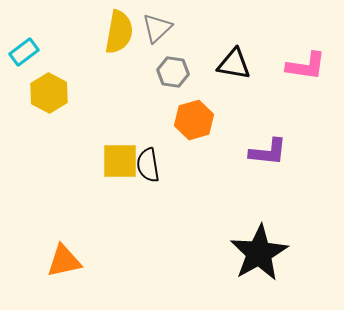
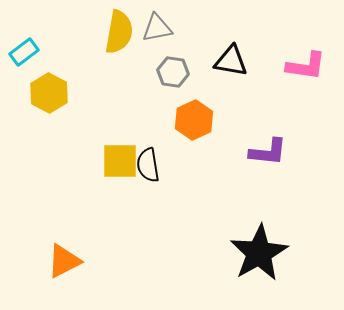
gray triangle: rotated 32 degrees clockwise
black triangle: moved 3 px left, 3 px up
orange hexagon: rotated 9 degrees counterclockwise
orange triangle: rotated 15 degrees counterclockwise
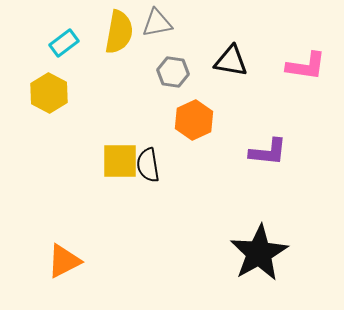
gray triangle: moved 5 px up
cyan rectangle: moved 40 px right, 9 px up
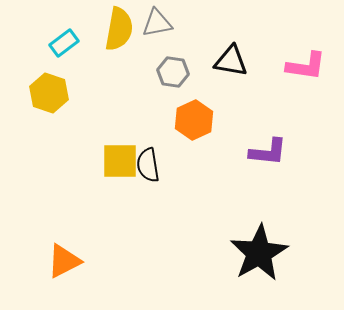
yellow semicircle: moved 3 px up
yellow hexagon: rotated 9 degrees counterclockwise
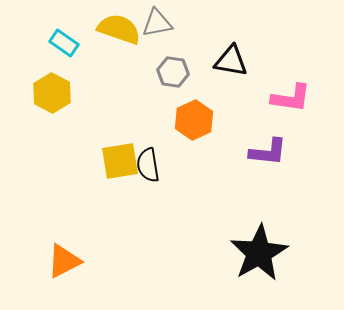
yellow semicircle: rotated 81 degrees counterclockwise
cyan rectangle: rotated 72 degrees clockwise
pink L-shape: moved 15 px left, 32 px down
yellow hexagon: moved 3 px right; rotated 9 degrees clockwise
yellow square: rotated 9 degrees counterclockwise
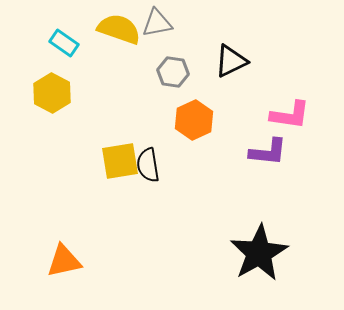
black triangle: rotated 36 degrees counterclockwise
pink L-shape: moved 1 px left, 17 px down
orange triangle: rotated 15 degrees clockwise
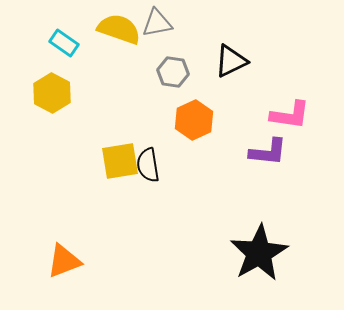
orange triangle: rotated 9 degrees counterclockwise
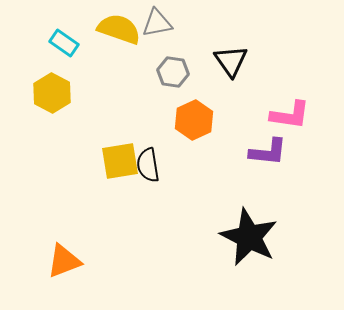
black triangle: rotated 39 degrees counterclockwise
black star: moved 10 px left, 16 px up; rotated 16 degrees counterclockwise
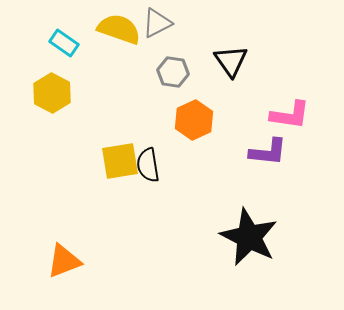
gray triangle: rotated 16 degrees counterclockwise
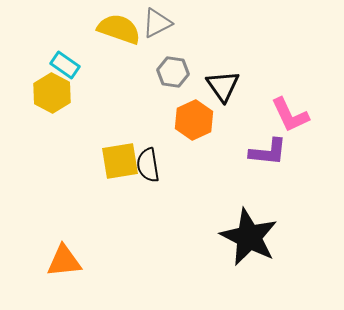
cyan rectangle: moved 1 px right, 22 px down
black triangle: moved 8 px left, 25 px down
pink L-shape: rotated 57 degrees clockwise
orange triangle: rotated 15 degrees clockwise
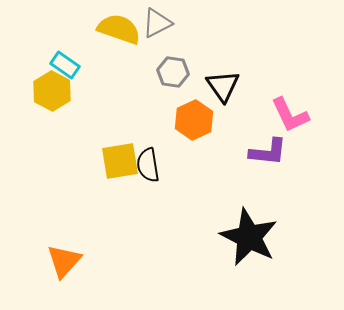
yellow hexagon: moved 2 px up
orange triangle: rotated 42 degrees counterclockwise
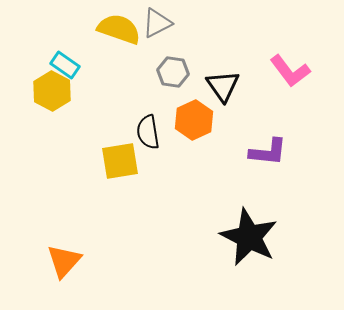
pink L-shape: moved 44 px up; rotated 12 degrees counterclockwise
black semicircle: moved 33 px up
